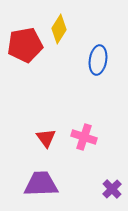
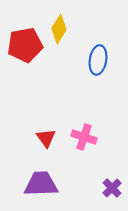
purple cross: moved 1 px up
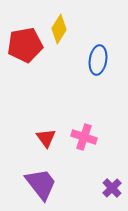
purple trapezoid: rotated 54 degrees clockwise
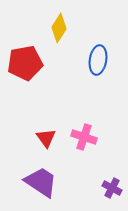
yellow diamond: moved 1 px up
red pentagon: moved 18 px down
purple trapezoid: moved 2 px up; rotated 18 degrees counterclockwise
purple cross: rotated 18 degrees counterclockwise
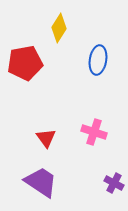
pink cross: moved 10 px right, 5 px up
purple cross: moved 2 px right, 5 px up
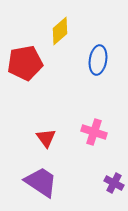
yellow diamond: moved 1 px right, 3 px down; rotated 16 degrees clockwise
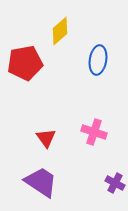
purple cross: moved 1 px right
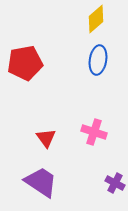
yellow diamond: moved 36 px right, 12 px up
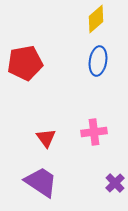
blue ellipse: moved 1 px down
pink cross: rotated 25 degrees counterclockwise
purple cross: rotated 18 degrees clockwise
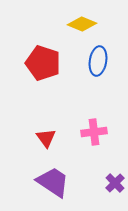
yellow diamond: moved 14 px left, 5 px down; rotated 64 degrees clockwise
red pentagon: moved 18 px right; rotated 28 degrees clockwise
purple trapezoid: moved 12 px right
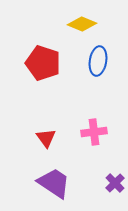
purple trapezoid: moved 1 px right, 1 px down
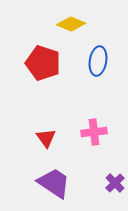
yellow diamond: moved 11 px left
